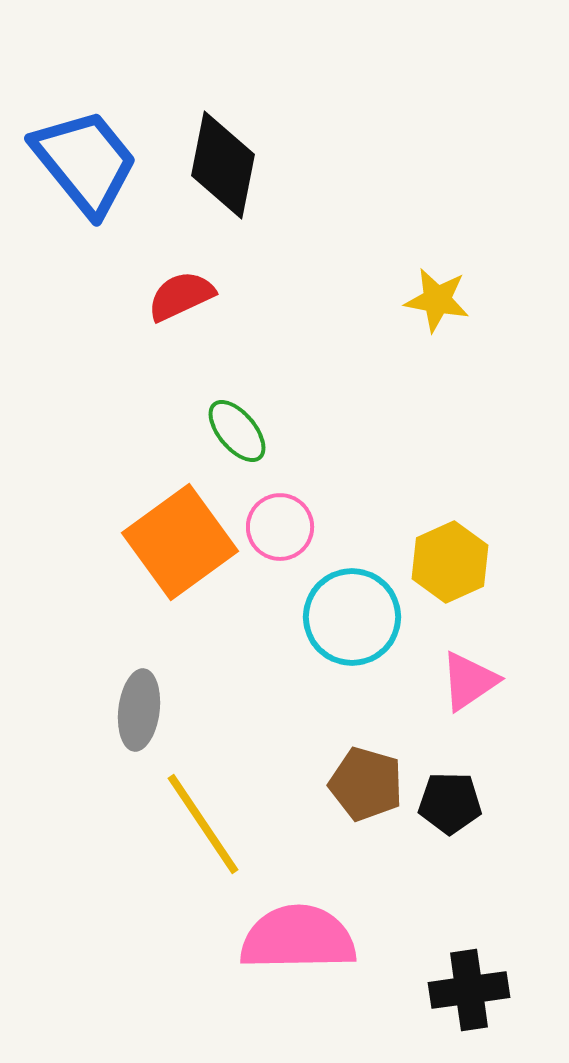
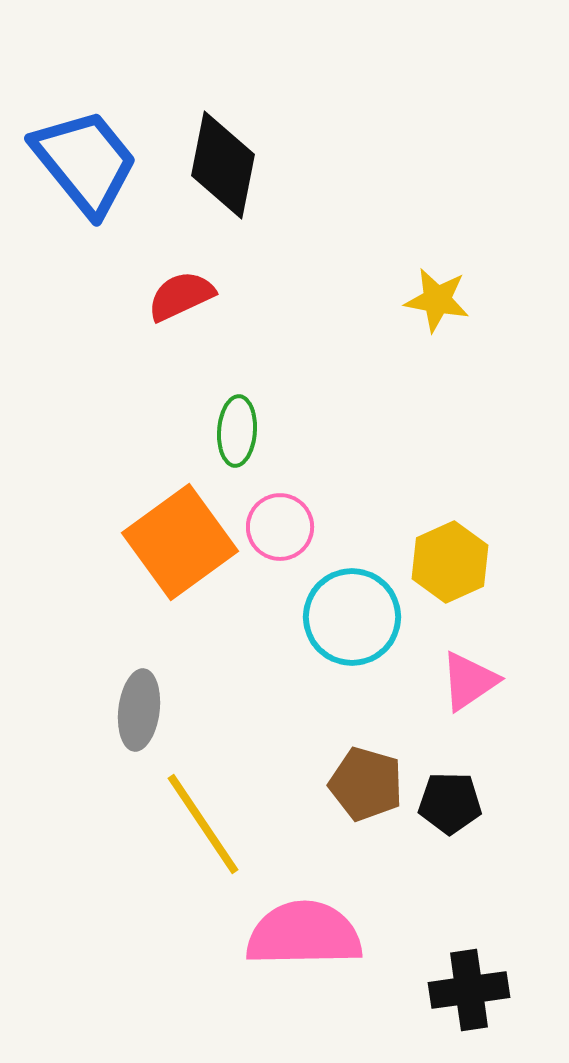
green ellipse: rotated 44 degrees clockwise
pink semicircle: moved 6 px right, 4 px up
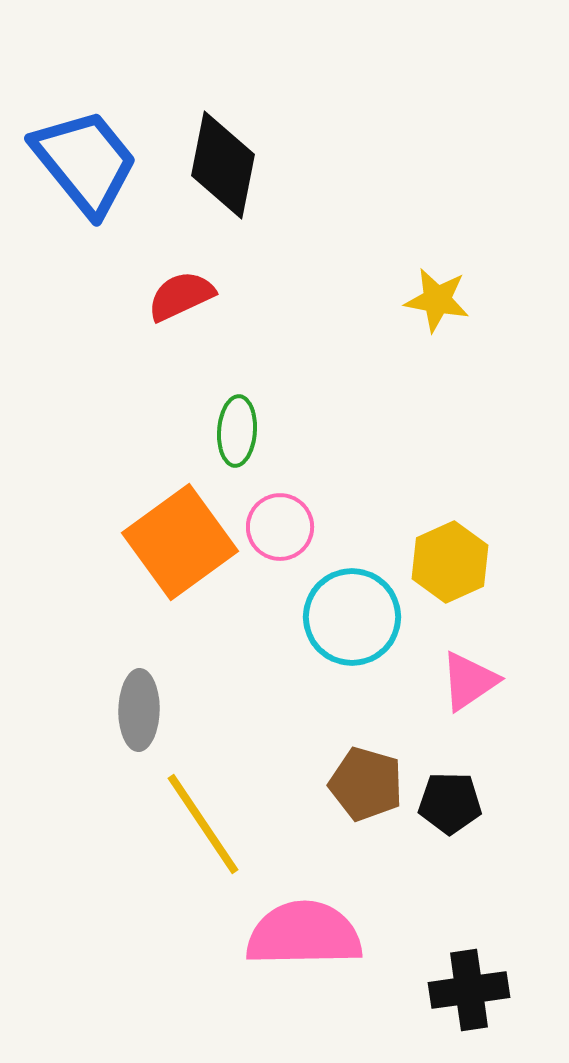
gray ellipse: rotated 6 degrees counterclockwise
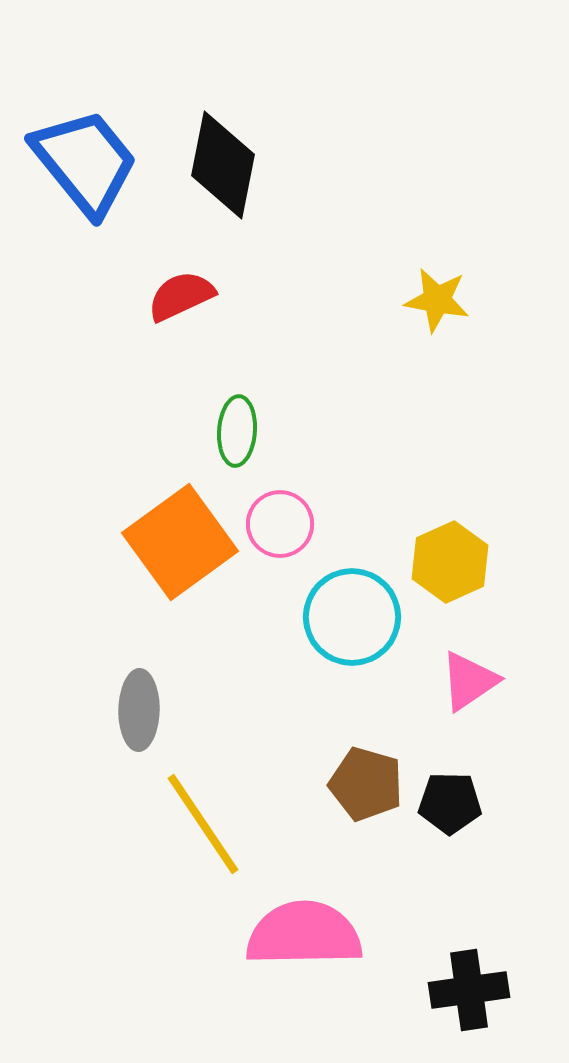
pink circle: moved 3 px up
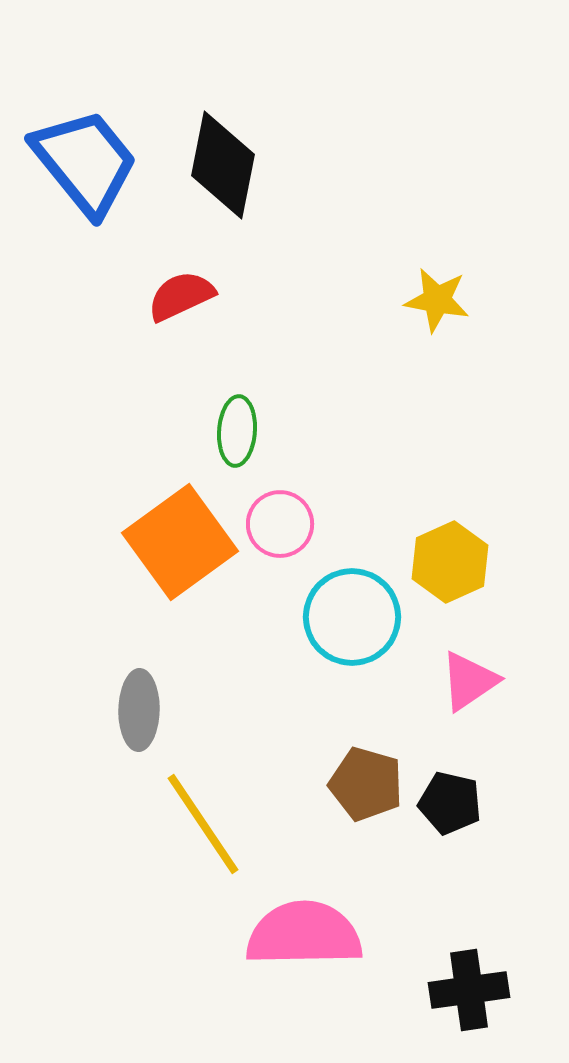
black pentagon: rotated 12 degrees clockwise
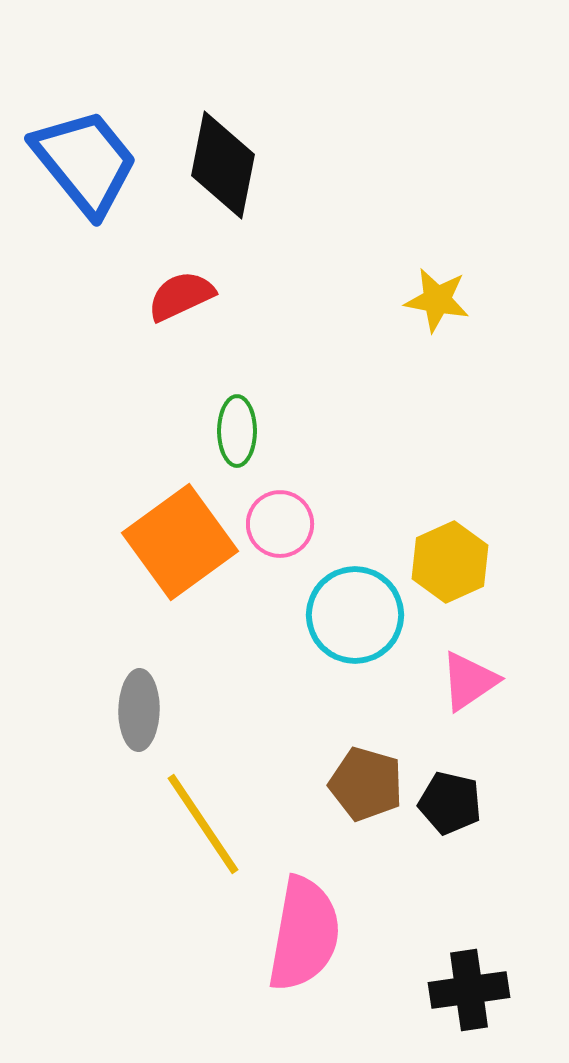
green ellipse: rotated 4 degrees counterclockwise
cyan circle: moved 3 px right, 2 px up
pink semicircle: rotated 101 degrees clockwise
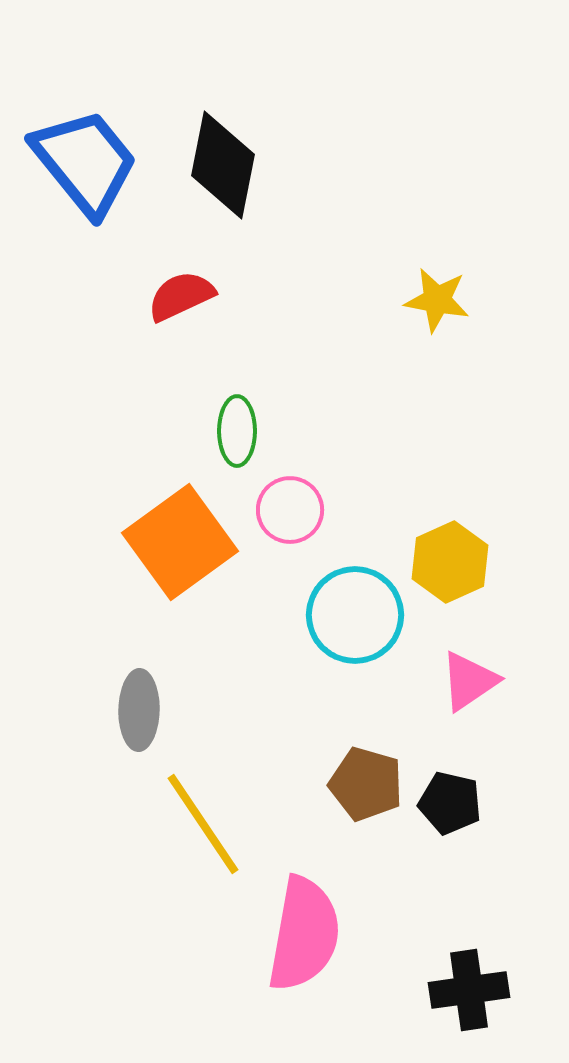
pink circle: moved 10 px right, 14 px up
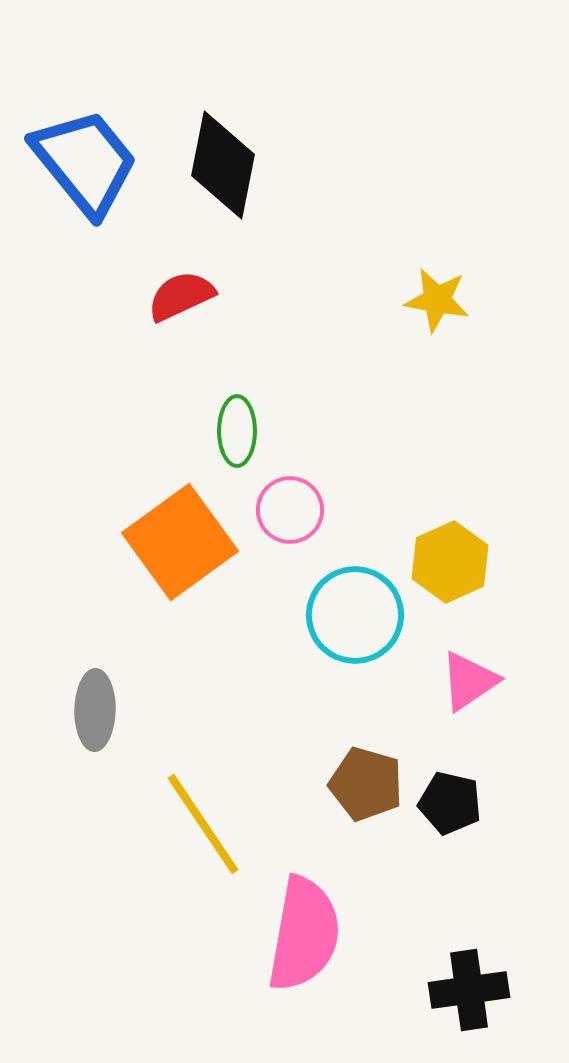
gray ellipse: moved 44 px left
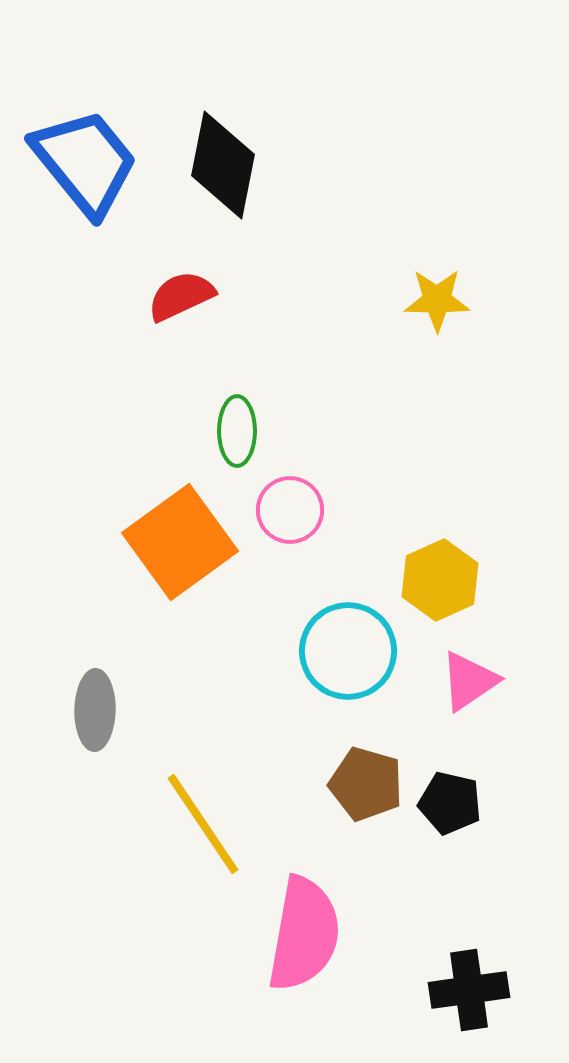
yellow star: rotated 10 degrees counterclockwise
yellow hexagon: moved 10 px left, 18 px down
cyan circle: moved 7 px left, 36 px down
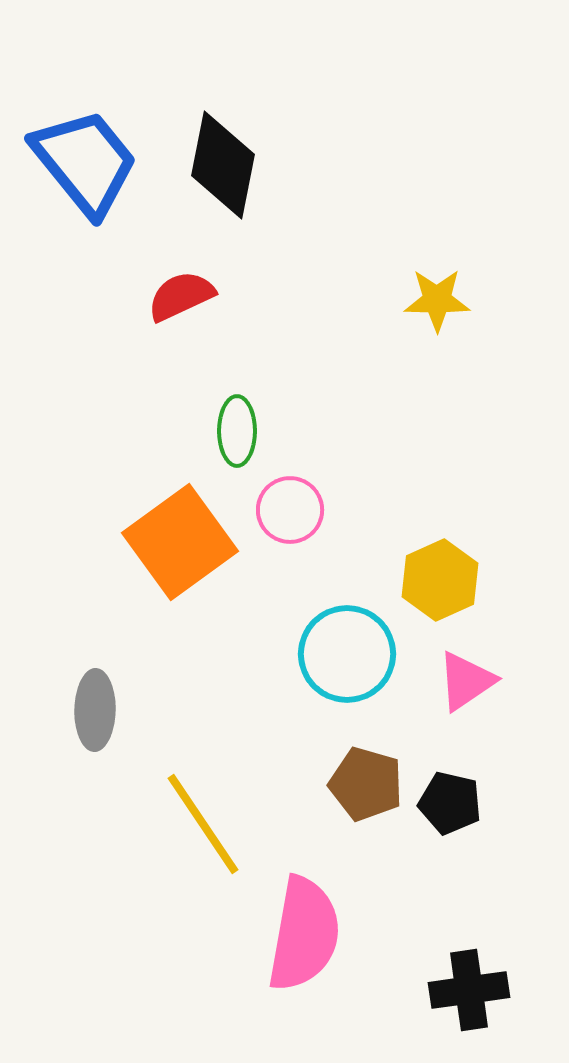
cyan circle: moved 1 px left, 3 px down
pink triangle: moved 3 px left
